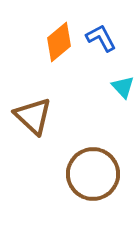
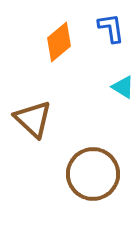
blue L-shape: moved 10 px right, 10 px up; rotated 20 degrees clockwise
cyan triangle: rotated 15 degrees counterclockwise
brown triangle: moved 3 px down
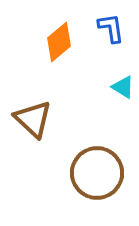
brown circle: moved 4 px right, 1 px up
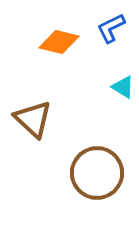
blue L-shape: rotated 108 degrees counterclockwise
orange diamond: rotated 54 degrees clockwise
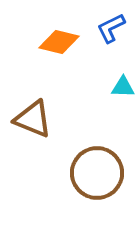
cyan triangle: rotated 30 degrees counterclockwise
brown triangle: rotated 21 degrees counterclockwise
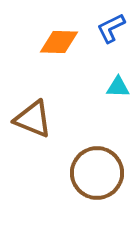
orange diamond: rotated 12 degrees counterclockwise
cyan triangle: moved 5 px left
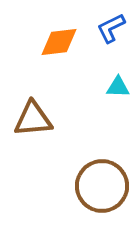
orange diamond: rotated 9 degrees counterclockwise
brown triangle: rotated 27 degrees counterclockwise
brown circle: moved 5 px right, 13 px down
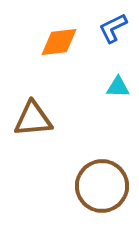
blue L-shape: moved 2 px right
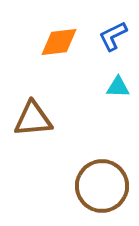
blue L-shape: moved 8 px down
